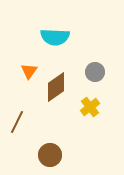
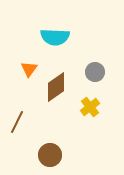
orange triangle: moved 2 px up
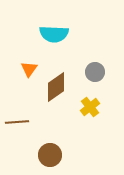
cyan semicircle: moved 1 px left, 3 px up
brown line: rotated 60 degrees clockwise
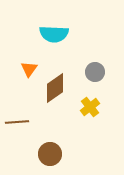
brown diamond: moved 1 px left, 1 px down
brown circle: moved 1 px up
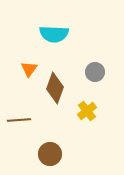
brown diamond: rotated 36 degrees counterclockwise
yellow cross: moved 3 px left, 4 px down
brown line: moved 2 px right, 2 px up
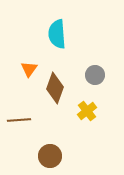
cyan semicircle: moved 3 px right; rotated 84 degrees clockwise
gray circle: moved 3 px down
brown circle: moved 2 px down
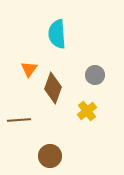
brown diamond: moved 2 px left
